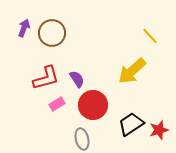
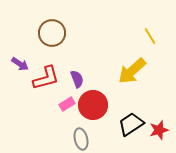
purple arrow: moved 4 px left, 36 px down; rotated 102 degrees clockwise
yellow line: rotated 12 degrees clockwise
purple semicircle: rotated 12 degrees clockwise
pink rectangle: moved 10 px right
gray ellipse: moved 1 px left
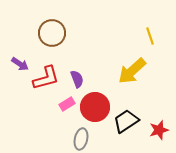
yellow line: rotated 12 degrees clockwise
red circle: moved 2 px right, 2 px down
black trapezoid: moved 5 px left, 3 px up
gray ellipse: rotated 25 degrees clockwise
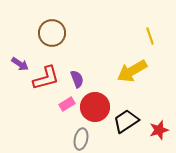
yellow arrow: rotated 12 degrees clockwise
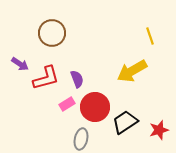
black trapezoid: moved 1 px left, 1 px down
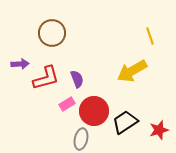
purple arrow: rotated 36 degrees counterclockwise
red circle: moved 1 px left, 4 px down
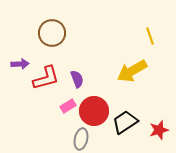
pink rectangle: moved 1 px right, 2 px down
